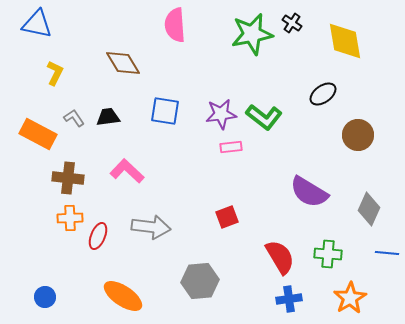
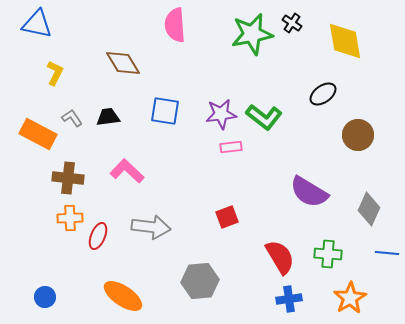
gray L-shape: moved 2 px left
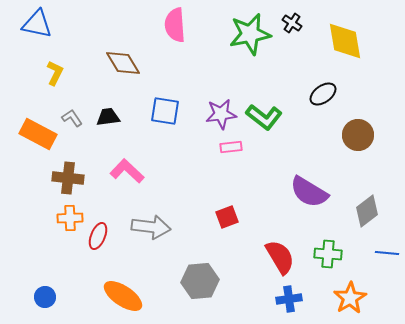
green star: moved 2 px left
gray diamond: moved 2 px left, 2 px down; rotated 28 degrees clockwise
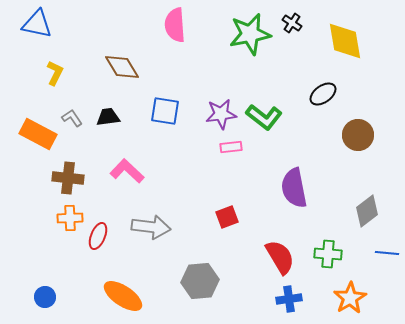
brown diamond: moved 1 px left, 4 px down
purple semicircle: moved 15 px left, 4 px up; rotated 48 degrees clockwise
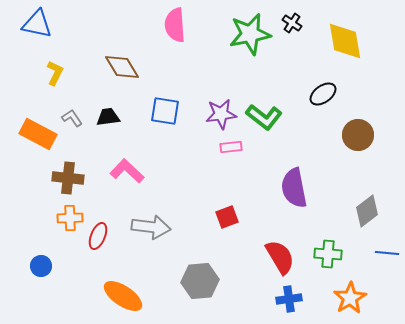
blue circle: moved 4 px left, 31 px up
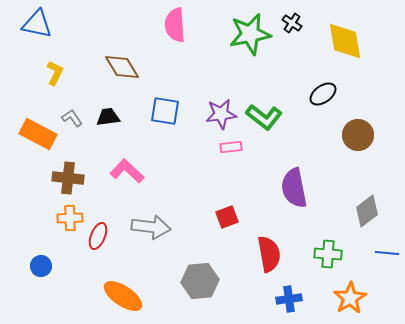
red semicircle: moved 11 px left, 3 px up; rotated 21 degrees clockwise
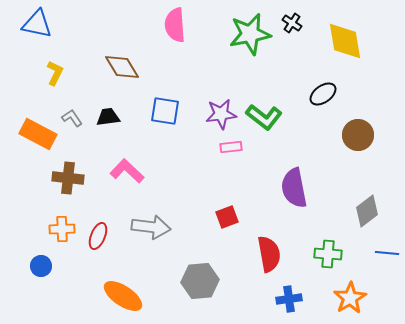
orange cross: moved 8 px left, 11 px down
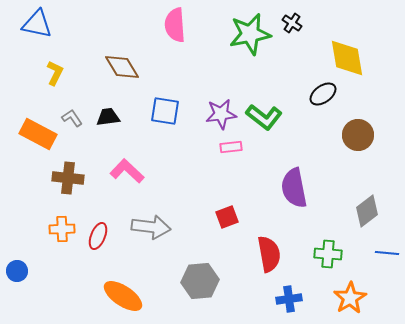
yellow diamond: moved 2 px right, 17 px down
blue circle: moved 24 px left, 5 px down
